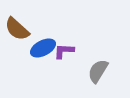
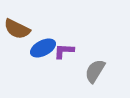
brown semicircle: rotated 16 degrees counterclockwise
gray semicircle: moved 3 px left
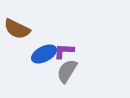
blue ellipse: moved 1 px right, 6 px down
gray semicircle: moved 28 px left
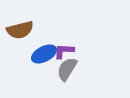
brown semicircle: moved 3 px right, 1 px down; rotated 40 degrees counterclockwise
gray semicircle: moved 2 px up
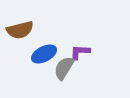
purple L-shape: moved 16 px right, 1 px down
gray semicircle: moved 3 px left, 1 px up
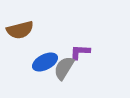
blue ellipse: moved 1 px right, 8 px down
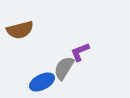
purple L-shape: rotated 25 degrees counterclockwise
blue ellipse: moved 3 px left, 20 px down
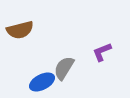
purple L-shape: moved 22 px right
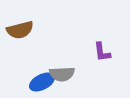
purple L-shape: rotated 75 degrees counterclockwise
gray semicircle: moved 2 px left, 6 px down; rotated 125 degrees counterclockwise
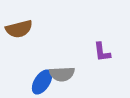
brown semicircle: moved 1 px left, 1 px up
blue ellipse: rotated 30 degrees counterclockwise
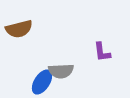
gray semicircle: moved 1 px left, 3 px up
